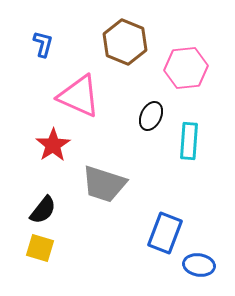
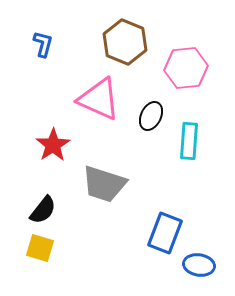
pink triangle: moved 20 px right, 3 px down
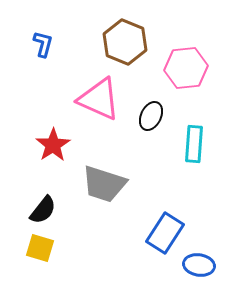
cyan rectangle: moved 5 px right, 3 px down
blue rectangle: rotated 12 degrees clockwise
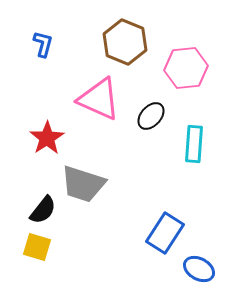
black ellipse: rotated 16 degrees clockwise
red star: moved 6 px left, 7 px up
gray trapezoid: moved 21 px left
yellow square: moved 3 px left, 1 px up
blue ellipse: moved 4 px down; rotated 20 degrees clockwise
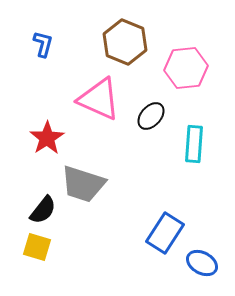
blue ellipse: moved 3 px right, 6 px up
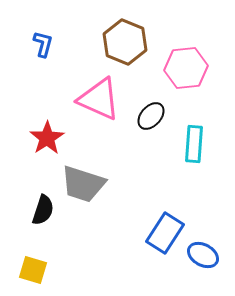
black semicircle: rotated 20 degrees counterclockwise
yellow square: moved 4 px left, 23 px down
blue ellipse: moved 1 px right, 8 px up
